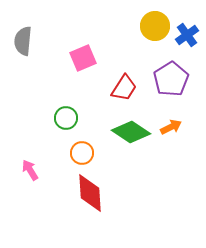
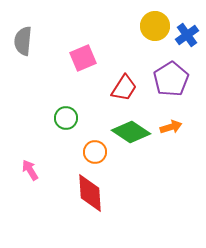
orange arrow: rotated 10 degrees clockwise
orange circle: moved 13 px right, 1 px up
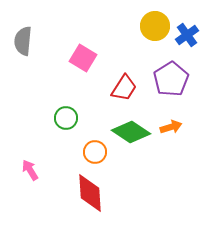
pink square: rotated 36 degrees counterclockwise
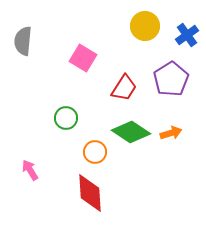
yellow circle: moved 10 px left
orange arrow: moved 6 px down
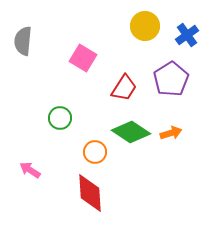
green circle: moved 6 px left
pink arrow: rotated 25 degrees counterclockwise
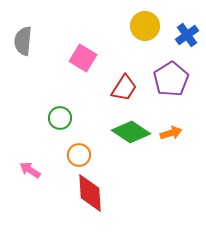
orange circle: moved 16 px left, 3 px down
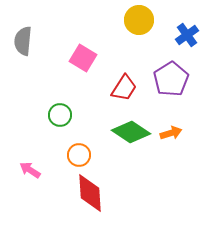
yellow circle: moved 6 px left, 6 px up
green circle: moved 3 px up
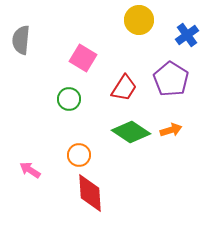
gray semicircle: moved 2 px left, 1 px up
purple pentagon: rotated 8 degrees counterclockwise
green circle: moved 9 px right, 16 px up
orange arrow: moved 3 px up
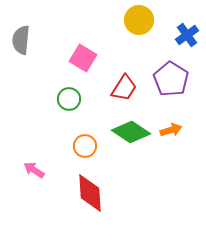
orange circle: moved 6 px right, 9 px up
pink arrow: moved 4 px right
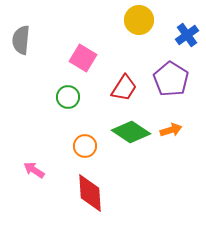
green circle: moved 1 px left, 2 px up
